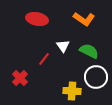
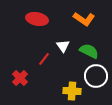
white circle: moved 1 px up
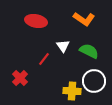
red ellipse: moved 1 px left, 2 px down
white circle: moved 2 px left, 5 px down
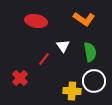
green semicircle: moved 1 px right, 1 px down; rotated 54 degrees clockwise
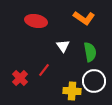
orange L-shape: moved 1 px up
red line: moved 11 px down
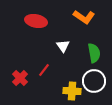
orange L-shape: moved 1 px up
green semicircle: moved 4 px right, 1 px down
